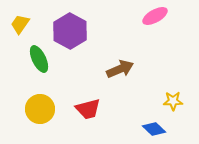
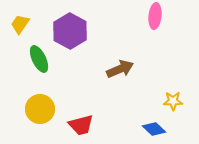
pink ellipse: rotated 55 degrees counterclockwise
red trapezoid: moved 7 px left, 16 px down
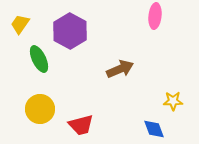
blue diamond: rotated 25 degrees clockwise
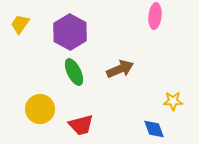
purple hexagon: moved 1 px down
green ellipse: moved 35 px right, 13 px down
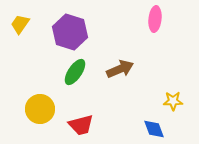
pink ellipse: moved 3 px down
purple hexagon: rotated 12 degrees counterclockwise
green ellipse: moved 1 px right; rotated 60 degrees clockwise
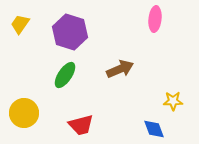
green ellipse: moved 10 px left, 3 px down
yellow circle: moved 16 px left, 4 px down
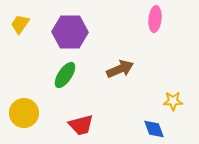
purple hexagon: rotated 16 degrees counterclockwise
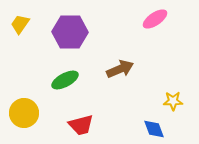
pink ellipse: rotated 50 degrees clockwise
green ellipse: moved 5 px down; rotated 28 degrees clockwise
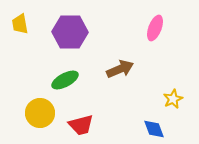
pink ellipse: moved 9 px down; rotated 35 degrees counterclockwise
yellow trapezoid: rotated 45 degrees counterclockwise
yellow star: moved 2 px up; rotated 24 degrees counterclockwise
yellow circle: moved 16 px right
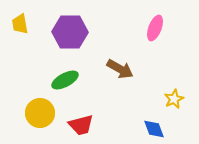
brown arrow: rotated 52 degrees clockwise
yellow star: moved 1 px right
